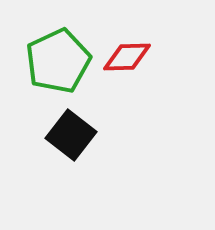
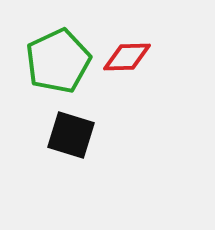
black square: rotated 21 degrees counterclockwise
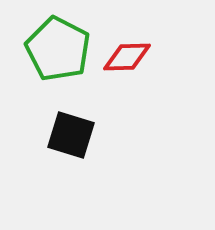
green pentagon: moved 12 px up; rotated 20 degrees counterclockwise
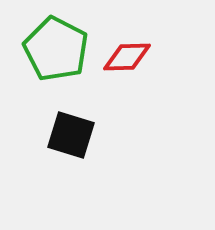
green pentagon: moved 2 px left
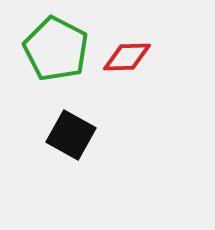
black square: rotated 12 degrees clockwise
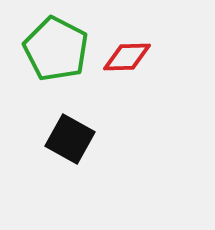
black square: moved 1 px left, 4 px down
